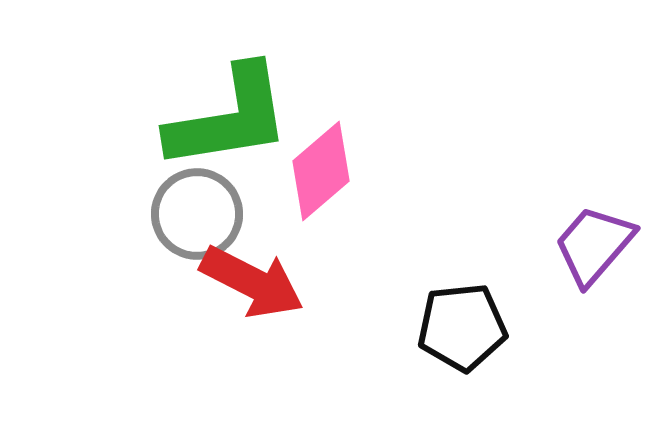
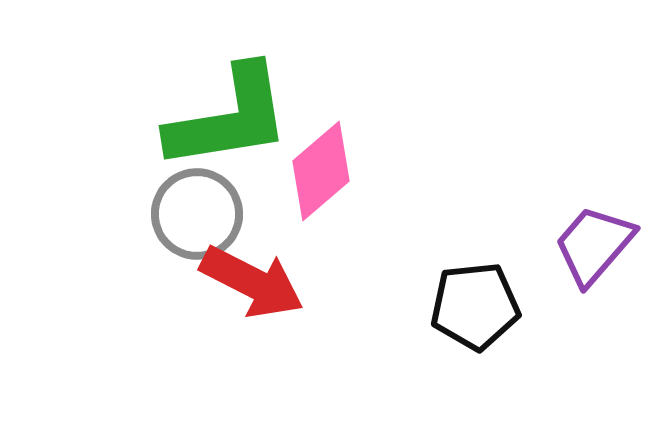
black pentagon: moved 13 px right, 21 px up
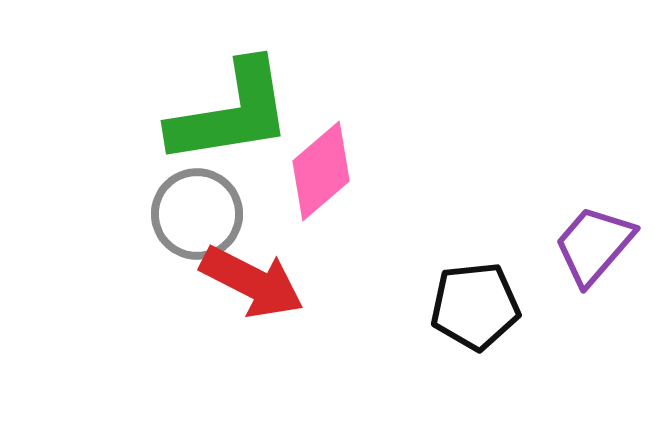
green L-shape: moved 2 px right, 5 px up
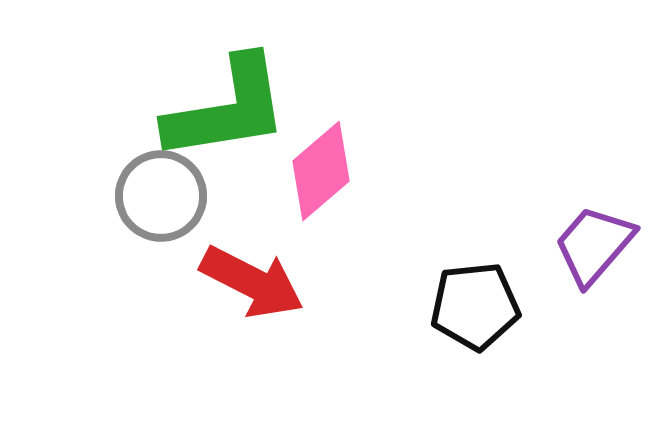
green L-shape: moved 4 px left, 4 px up
gray circle: moved 36 px left, 18 px up
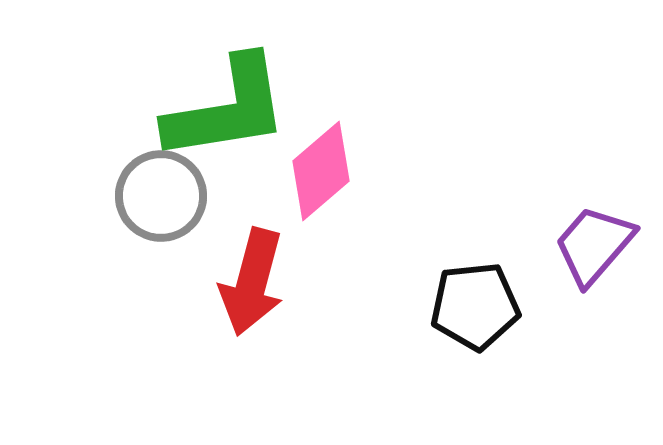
red arrow: rotated 78 degrees clockwise
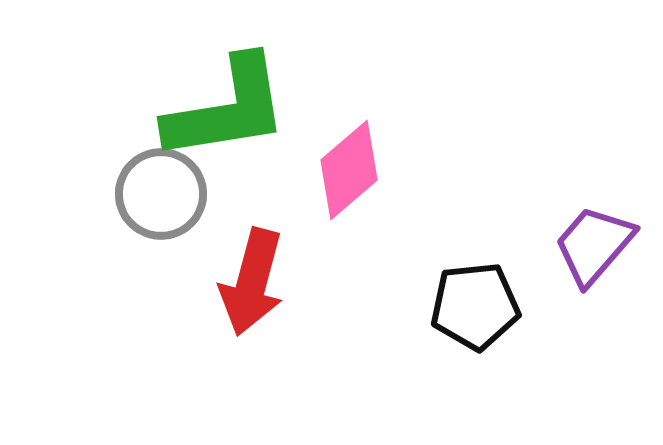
pink diamond: moved 28 px right, 1 px up
gray circle: moved 2 px up
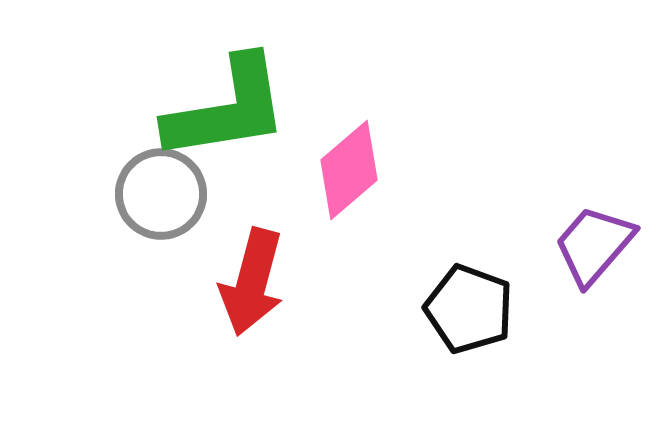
black pentagon: moved 6 px left, 3 px down; rotated 26 degrees clockwise
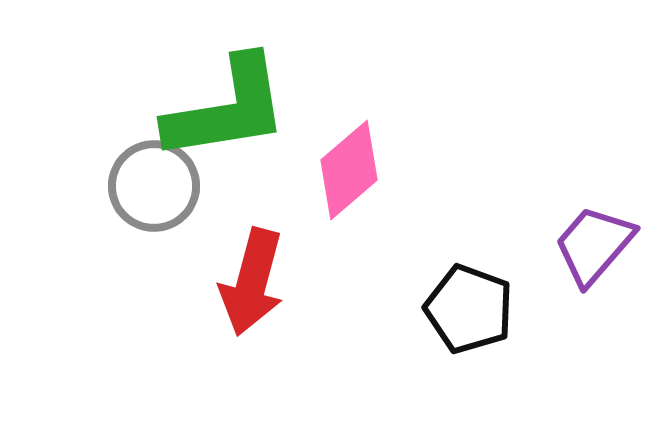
gray circle: moved 7 px left, 8 px up
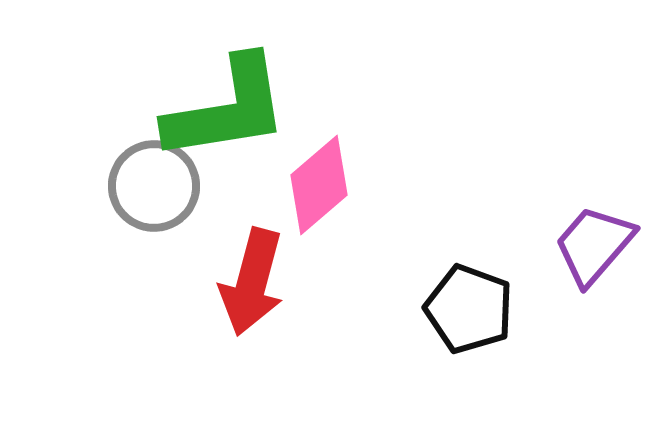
pink diamond: moved 30 px left, 15 px down
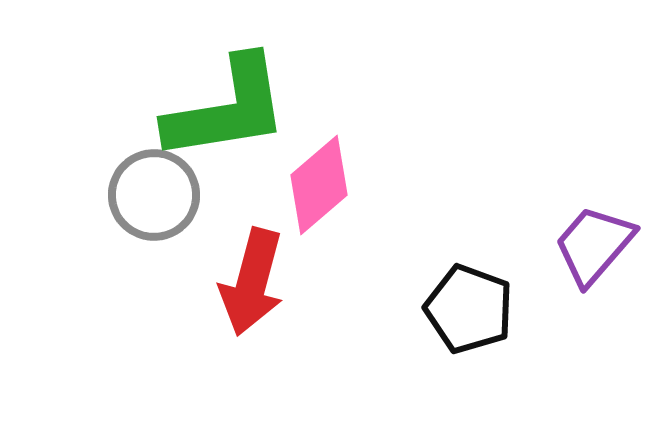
gray circle: moved 9 px down
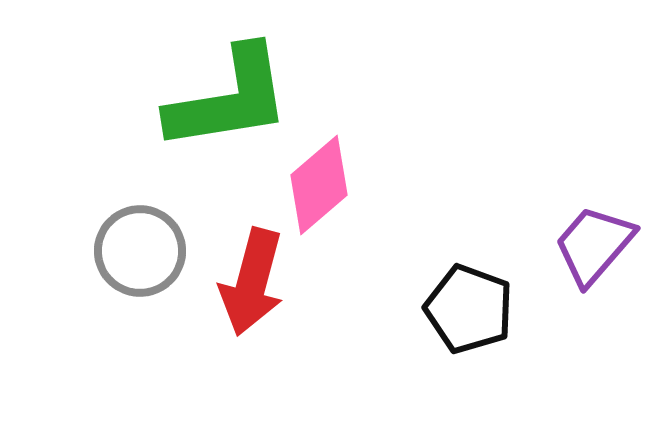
green L-shape: moved 2 px right, 10 px up
gray circle: moved 14 px left, 56 px down
